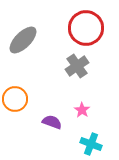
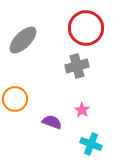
gray cross: rotated 20 degrees clockwise
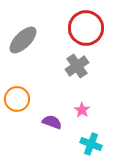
gray cross: rotated 20 degrees counterclockwise
orange circle: moved 2 px right
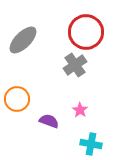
red circle: moved 4 px down
gray cross: moved 2 px left, 1 px up
pink star: moved 2 px left
purple semicircle: moved 3 px left, 1 px up
cyan cross: rotated 10 degrees counterclockwise
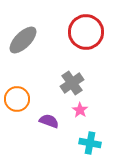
gray cross: moved 3 px left, 18 px down
cyan cross: moved 1 px left, 1 px up
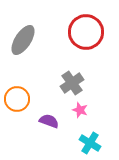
gray ellipse: rotated 12 degrees counterclockwise
pink star: rotated 14 degrees counterclockwise
cyan cross: rotated 20 degrees clockwise
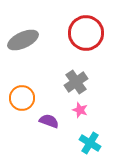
red circle: moved 1 px down
gray ellipse: rotated 32 degrees clockwise
gray cross: moved 4 px right, 1 px up
orange circle: moved 5 px right, 1 px up
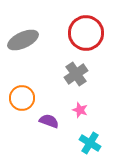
gray cross: moved 8 px up
